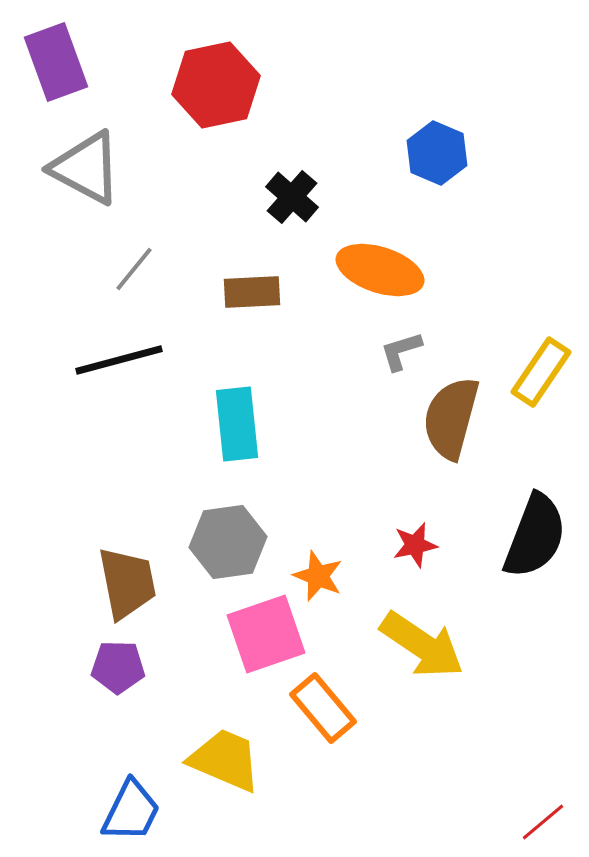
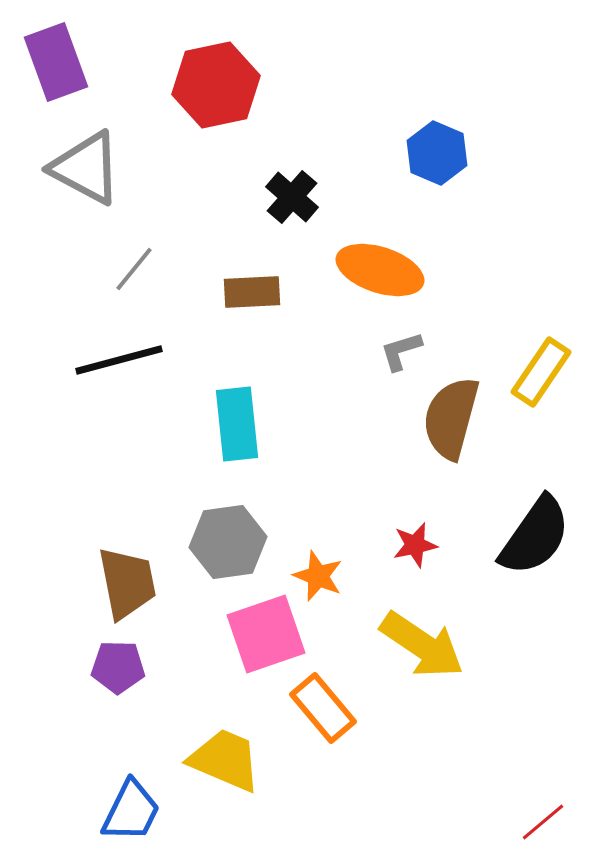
black semicircle: rotated 14 degrees clockwise
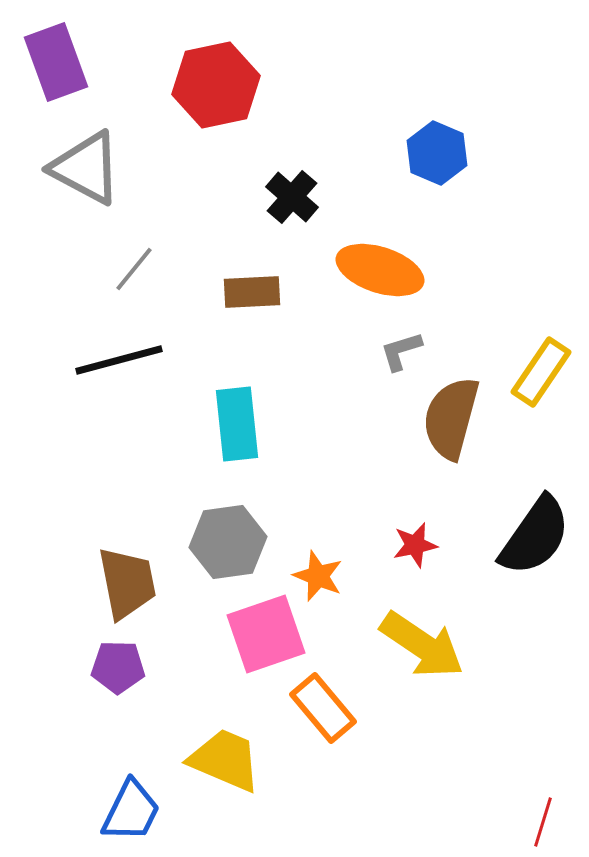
red line: rotated 33 degrees counterclockwise
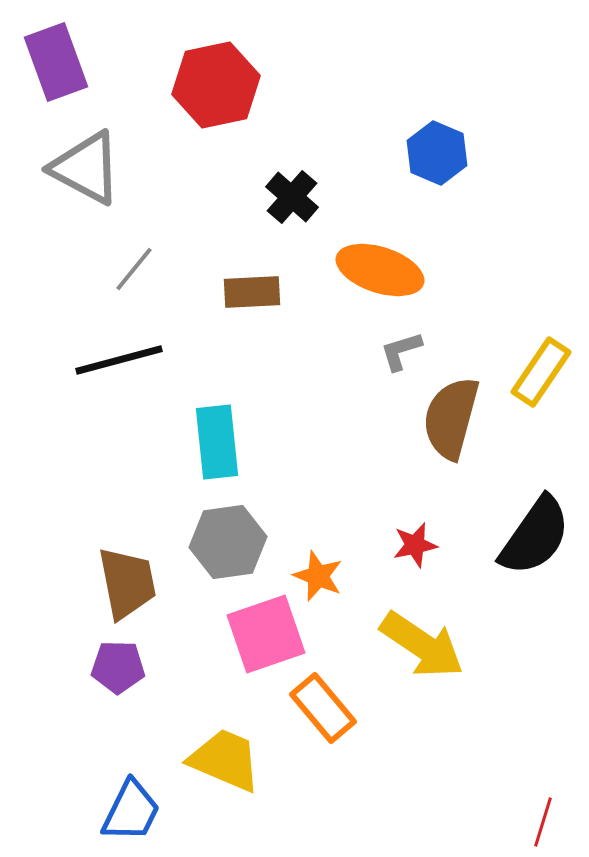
cyan rectangle: moved 20 px left, 18 px down
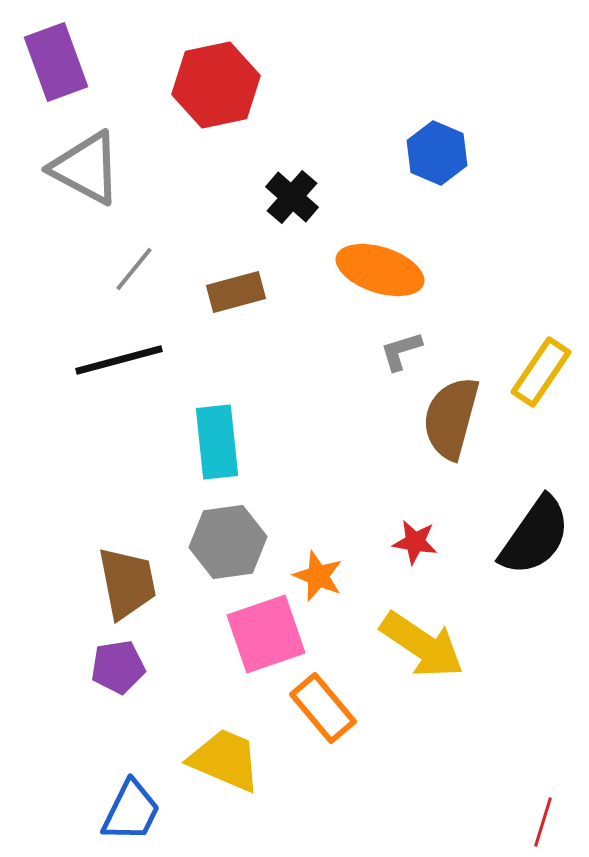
brown rectangle: moved 16 px left; rotated 12 degrees counterclockwise
red star: moved 3 px up; rotated 21 degrees clockwise
purple pentagon: rotated 10 degrees counterclockwise
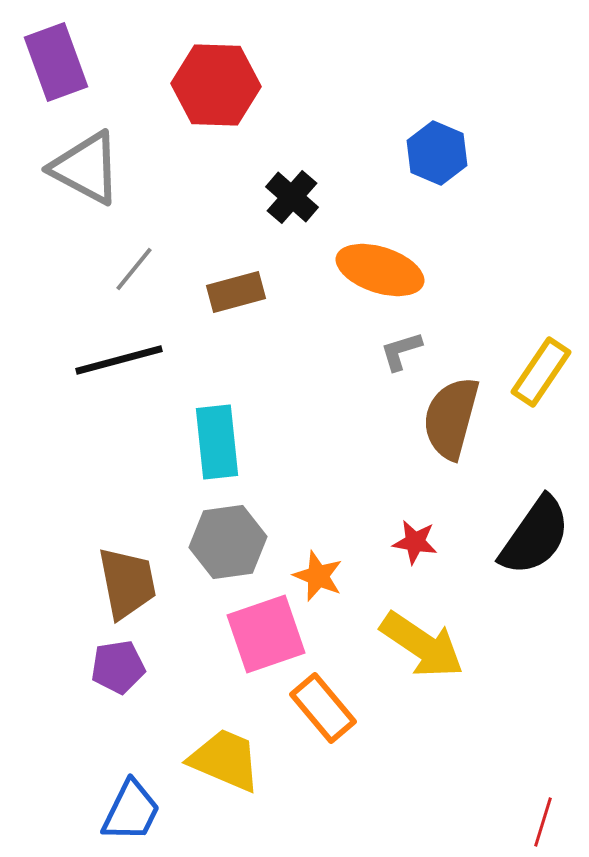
red hexagon: rotated 14 degrees clockwise
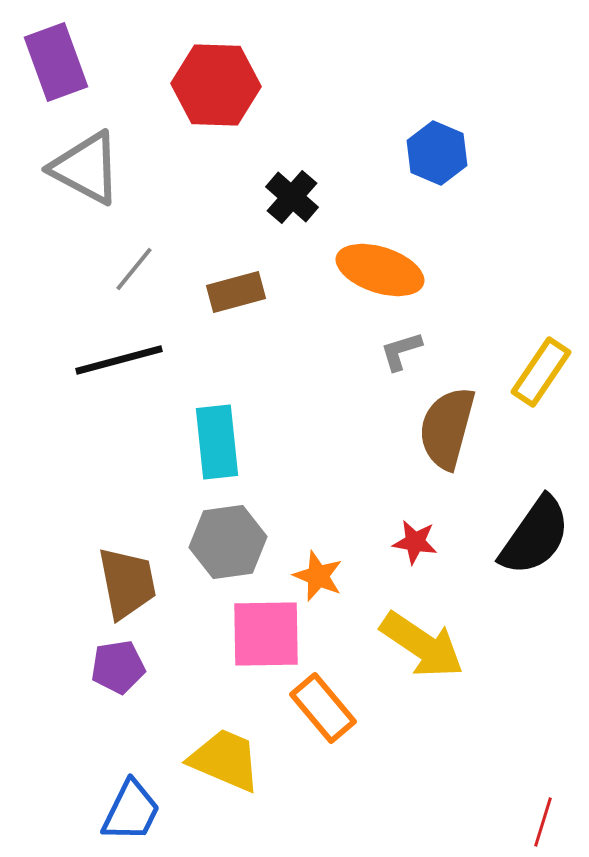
brown semicircle: moved 4 px left, 10 px down
pink square: rotated 18 degrees clockwise
